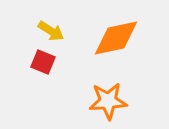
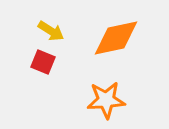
orange star: moved 2 px left, 1 px up
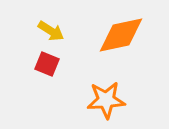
orange diamond: moved 5 px right, 3 px up
red square: moved 4 px right, 2 px down
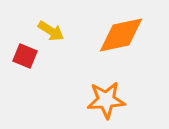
red square: moved 22 px left, 8 px up
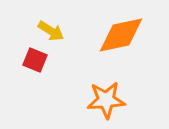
red square: moved 10 px right, 4 px down
